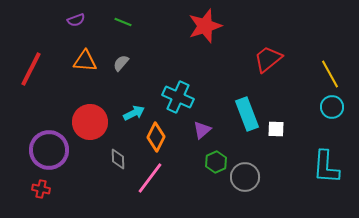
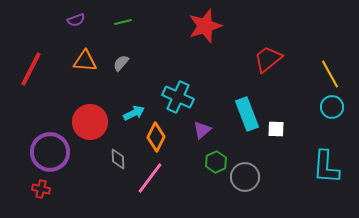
green line: rotated 36 degrees counterclockwise
purple circle: moved 1 px right, 2 px down
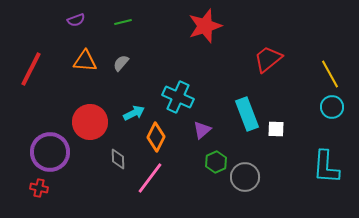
red cross: moved 2 px left, 1 px up
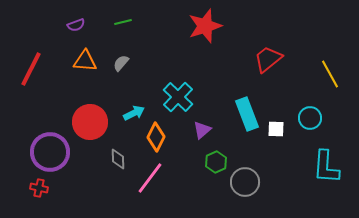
purple semicircle: moved 5 px down
cyan cross: rotated 20 degrees clockwise
cyan circle: moved 22 px left, 11 px down
gray circle: moved 5 px down
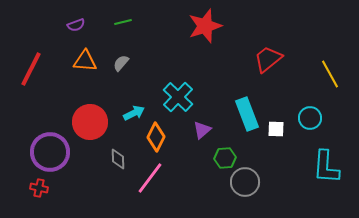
green hexagon: moved 9 px right, 4 px up; rotated 20 degrees clockwise
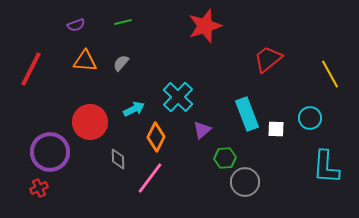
cyan arrow: moved 4 px up
red cross: rotated 36 degrees counterclockwise
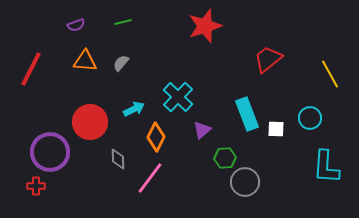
red cross: moved 3 px left, 2 px up; rotated 24 degrees clockwise
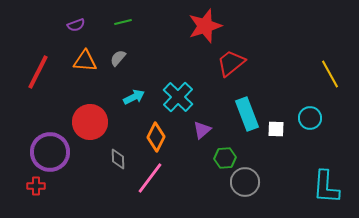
red trapezoid: moved 37 px left, 4 px down
gray semicircle: moved 3 px left, 5 px up
red line: moved 7 px right, 3 px down
cyan arrow: moved 12 px up
cyan L-shape: moved 20 px down
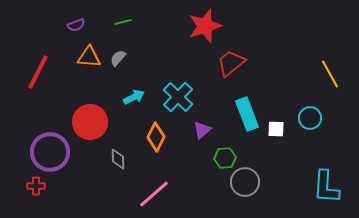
orange triangle: moved 4 px right, 4 px up
pink line: moved 4 px right, 16 px down; rotated 12 degrees clockwise
